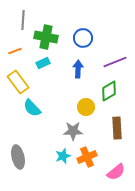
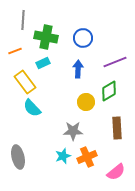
yellow rectangle: moved 7 px right
yellow circle: moved 5 px up
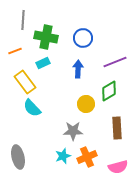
yellow circle: moved 2 px down
pink semicircle: moved 2 px right, 5 px up; rotated 24 degrees clockwise
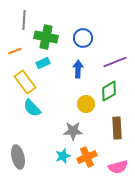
gray line: moved 1 px right
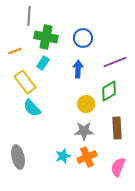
gray line: moved 5 px right, 4 px up
cyan rectangle: rotated 32 degrees counterclockwise
gray star: moved 11 px right
pink semicircle: rotated 126 degrees clockwise
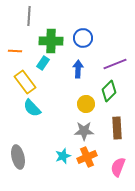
green cross: moved 5 px right, 4 px down; rotated 10 degrees counterclockwise
orange line: rotated 24 degrees clockwise
purple line: moved 2 px down
green diamond: rotated 15 degrees counterclockwise
